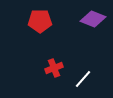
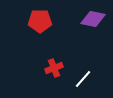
purple diamond: rotated 10 degrees counterclockwise
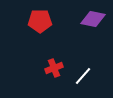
white line: moved 3 px up
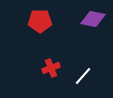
red cross: moved 3 px left
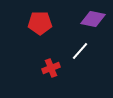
red pentagon: moved 2 px down
white line: moved 3 px left, 25 px up
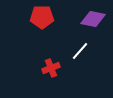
red pentagon: moved 2 px right, 6 px up
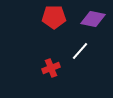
red pentagon: moved 12 px right
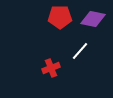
red pentagon: moved 6 px right
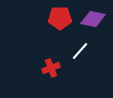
red pentagon: moved 1 px down
